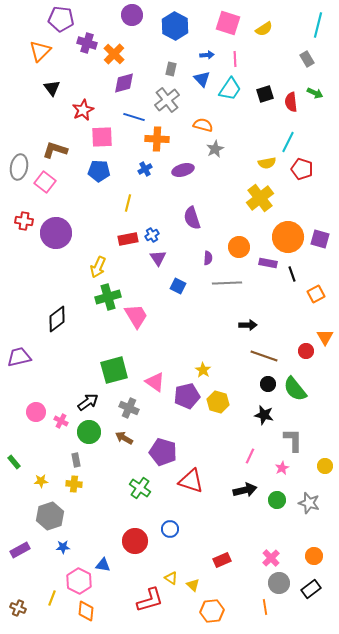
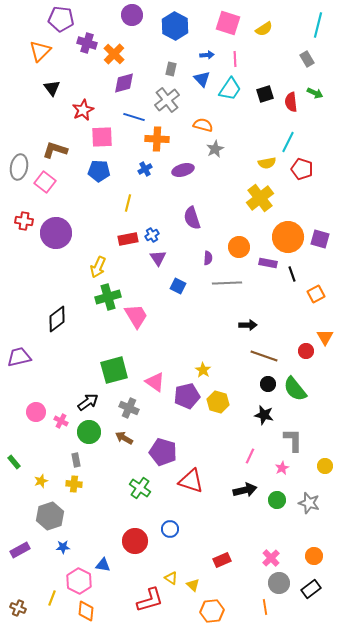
yellow star at (41, 481): rotated 16 degrees counterclockwise
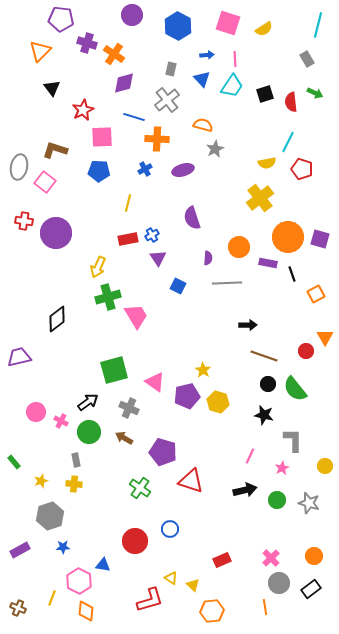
blue hexagon at (175, 26): moved 3 px right
orange cross at (114, 54): rotated 10 degrees counterclockwise
cyan trapezoid at (230, 89): moved 2 px right, 3 px up
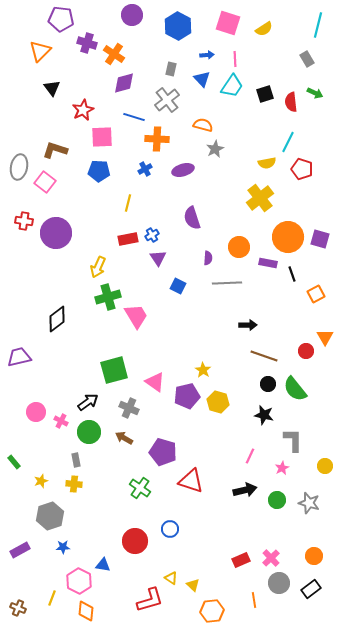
red rectangle at (222, 560): moved 19 px right
orange line at (265, 607): moved 11 px left, 7 px up
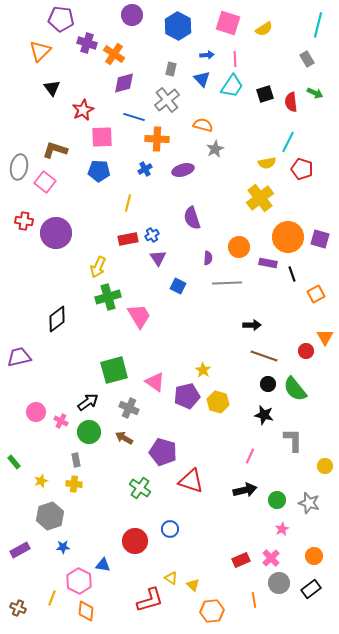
pink trapezoid at (136, 316): moved 3 px right
black arrow at (248, 325): moved 4 px right
pink star at (282, 468): moved 61 px down
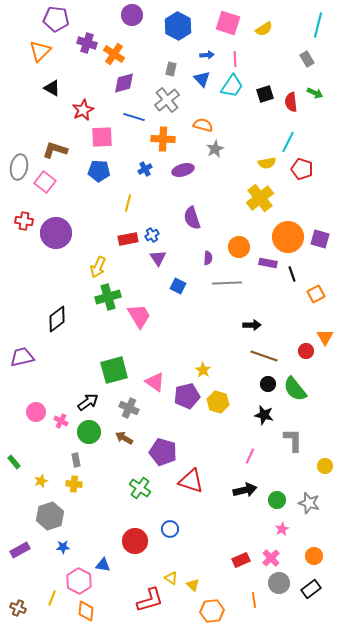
purple pentagon at (61, 19): moved 5 px left
black triangle at (52, 88): rotated 24 degrees counterclockwise
orange cross at (157, 139): moved 6 px right
purple trapezoid at (19, 357): moved 3 px right
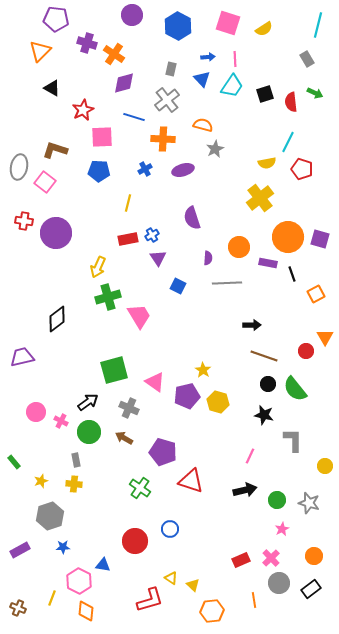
blue arrow at (207, 55): moved 1 px right, 2 px down
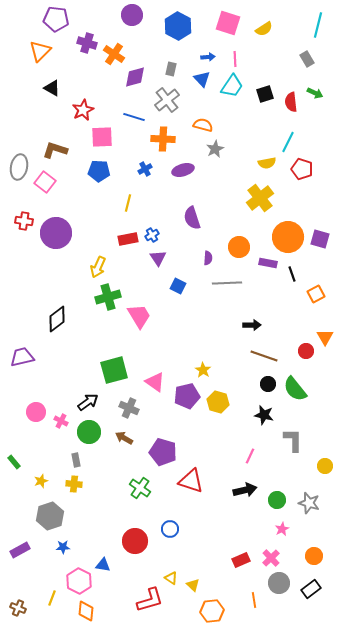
purple diamond at (124, 83): moved 11 px right, 6 px up
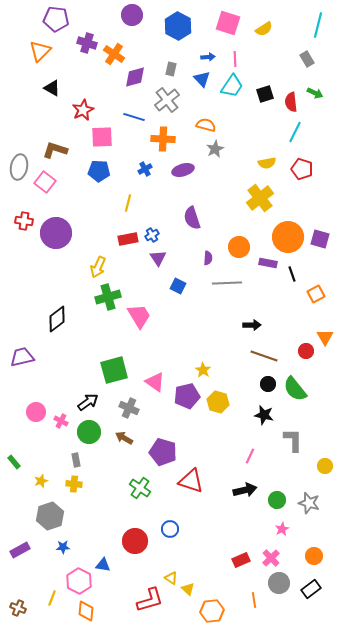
orange semicircle at (203, 125): moved 3 px right
cyan line at (288, 142): moved 7 px right, 10 px up
yellow triangle at (193, 585): moved 5 px left, 4 px down
